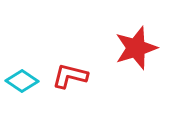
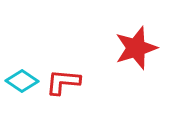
red L-shape: moved 7 px left, 6 px down; rotated 9 degrees counterclockwise
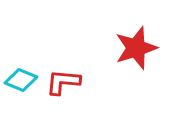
cyan diamond: moved 1 px left, 1 px up; rotated 12 degrees counterclockwise
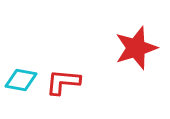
cyan diamond: rotated 12 degrees counterclockwise
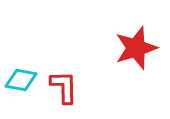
red L-shape: moved 1 px right, 5 px down; rotated 84 degrees clockwise
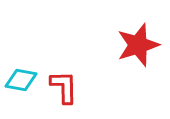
red star: moved 2 px right, 3 px up
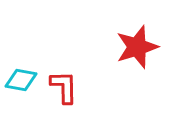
red star: moved 1 px left, 2 px down
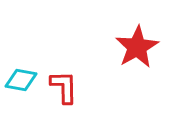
red star: rotated 12 degrees counterclockwise
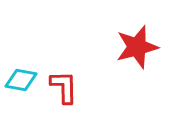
red star: rotated 15 degrees clockwise
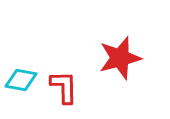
red star: moved 17 px left, 11 px down
